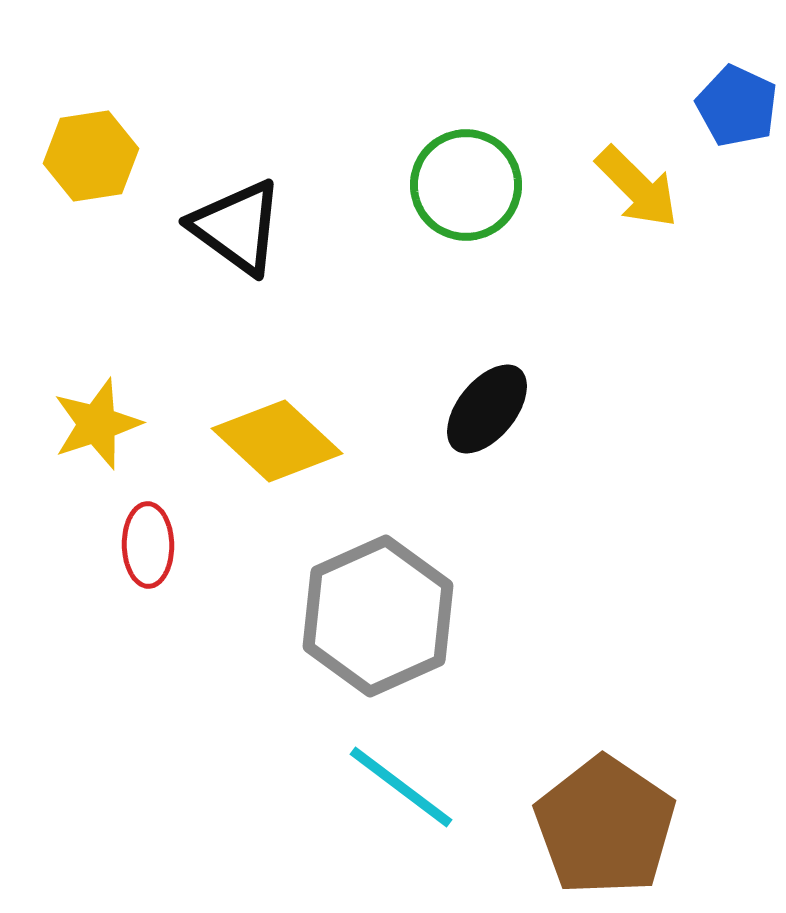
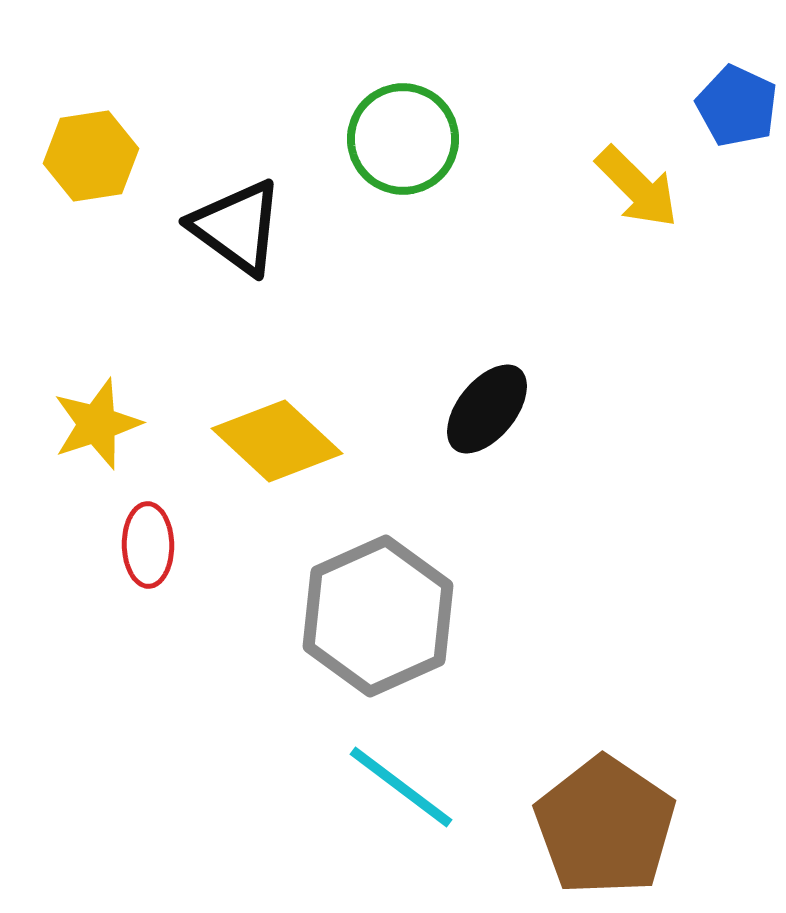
green circle: moved 63 px left, 46 px up
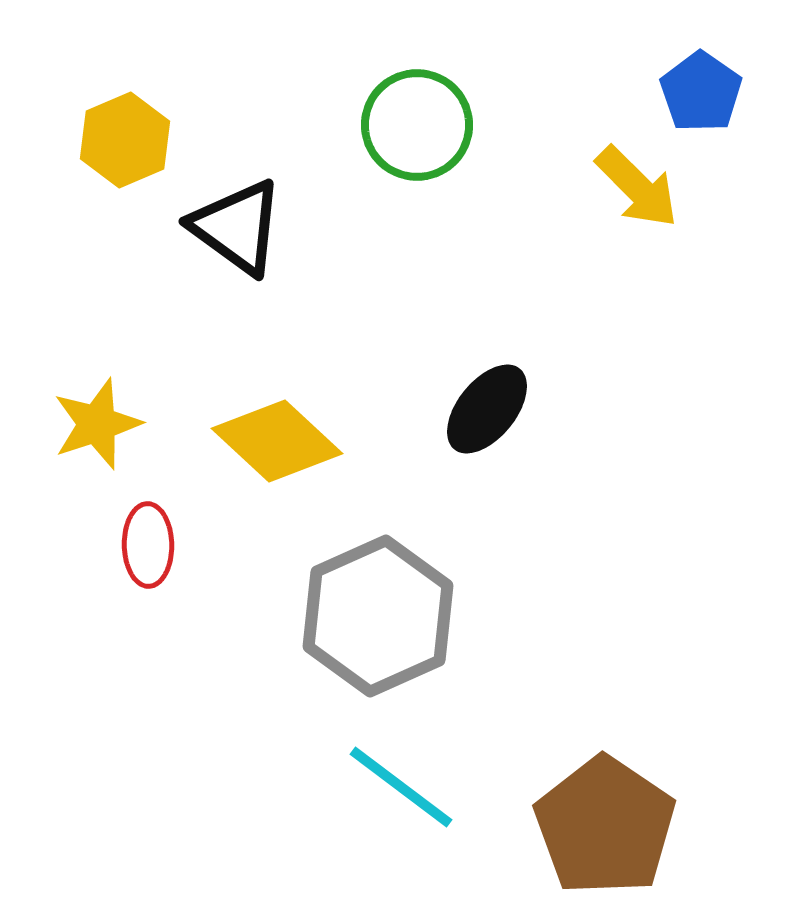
blue pentagon: moved 36 px left, 14 px up; rotated 10 degrees clockwise
green circle: moved 14 px right, 14 px up
yellow hexagon: moved 34 px right, 16 px up; rotated 14 degrees counterclockwise
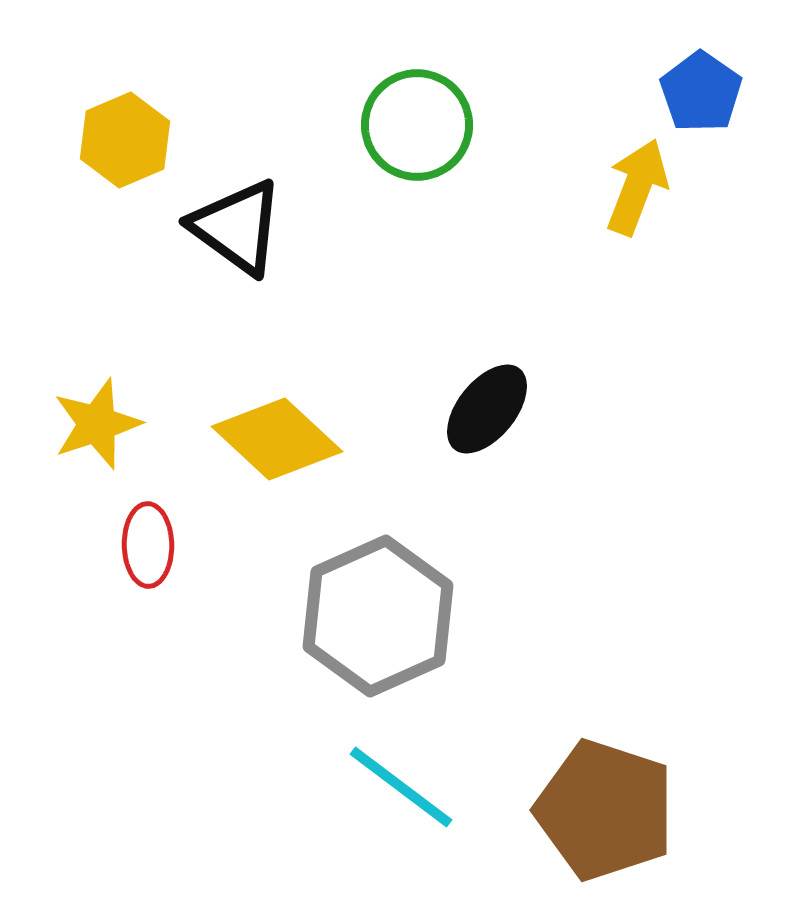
yellow arrow: rotated 114 degrees counterclockwise
yellow diamond: moved 2 px up
brown pentagon: moved 16 px up; rotated 16 degrees counterclockwise
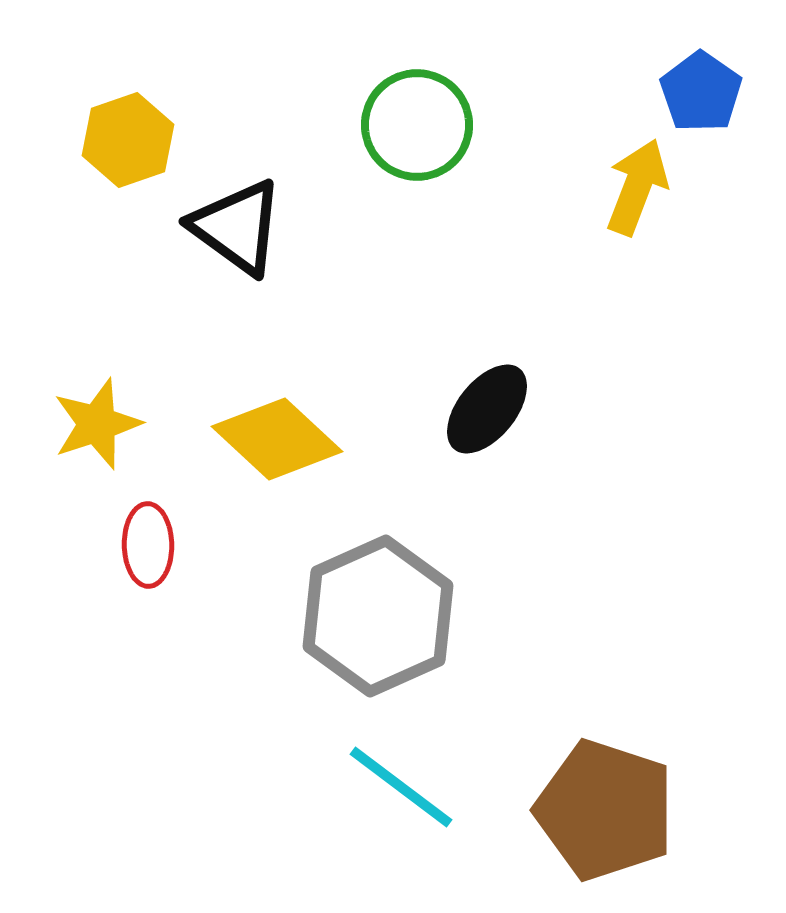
yellow hexagon: moved 3 px right; rotated 4 degrees clockwise
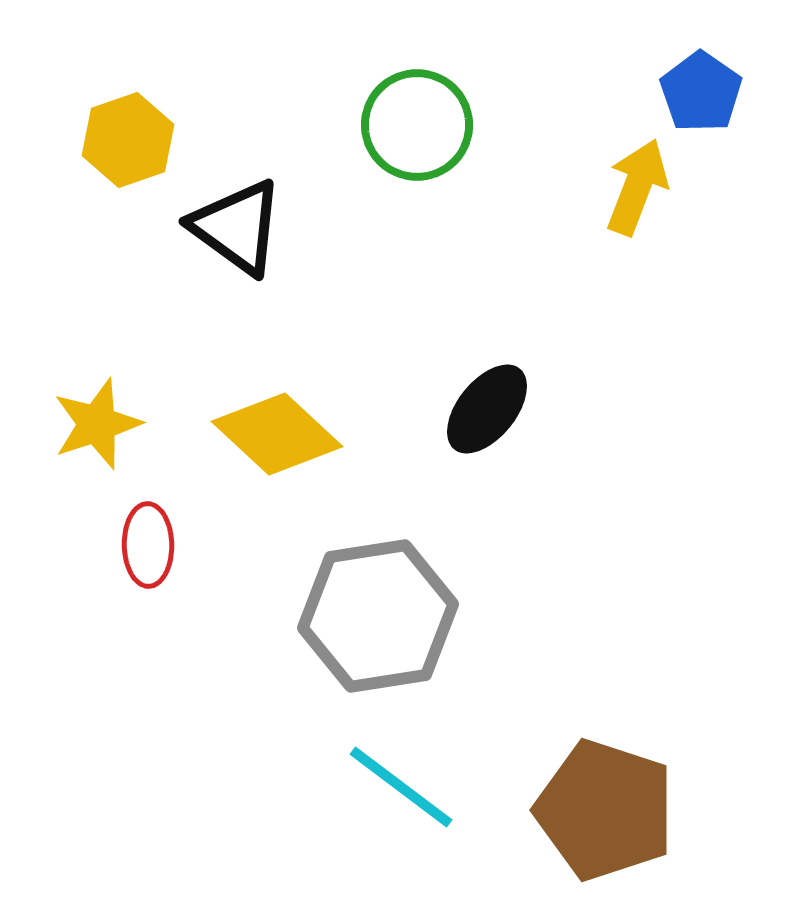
yellow diamond: moved 5 px up
gray hexagon: rotated 15 degrees clockwise
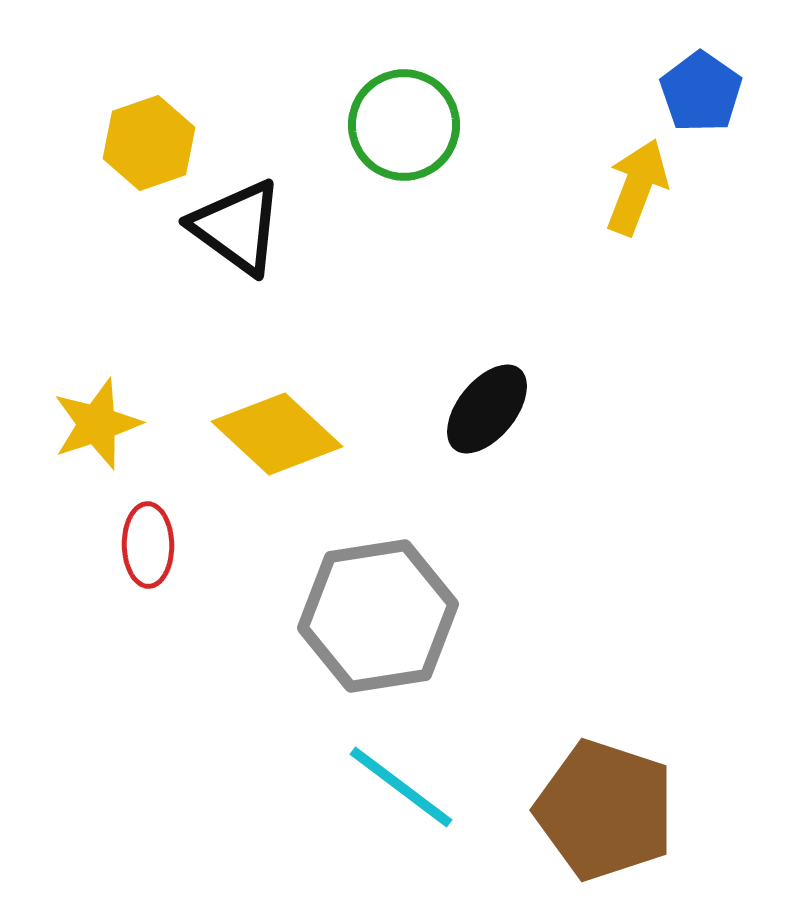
green circle: moved 13 px left
yellow hexagon: moved 21 px right, 3 px down
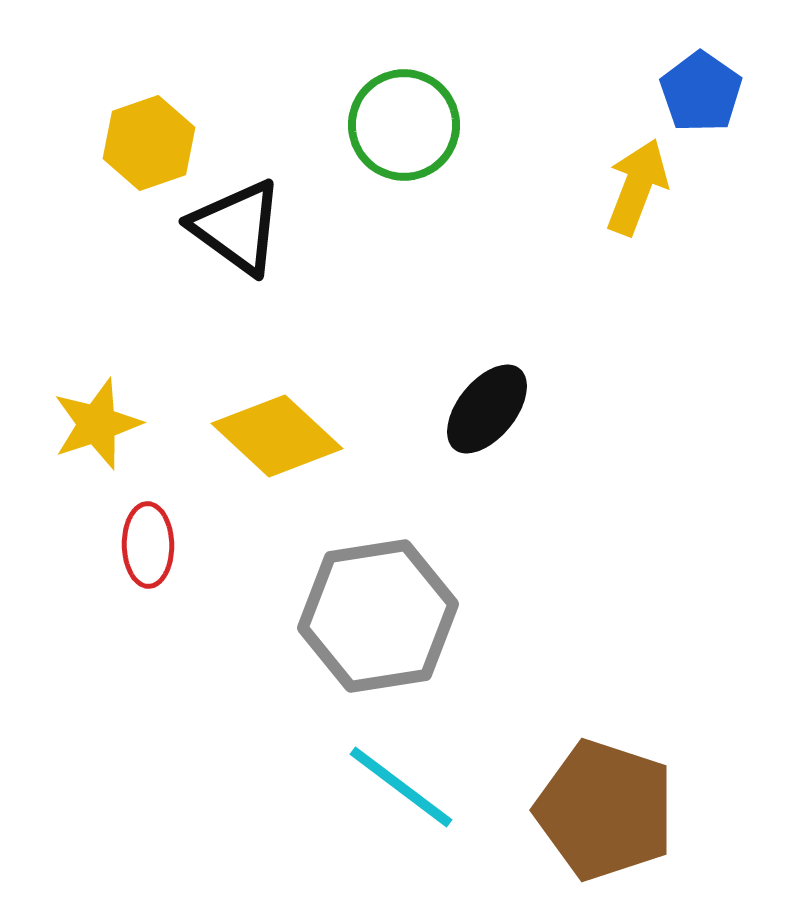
yellow diamond: moved 2 px down
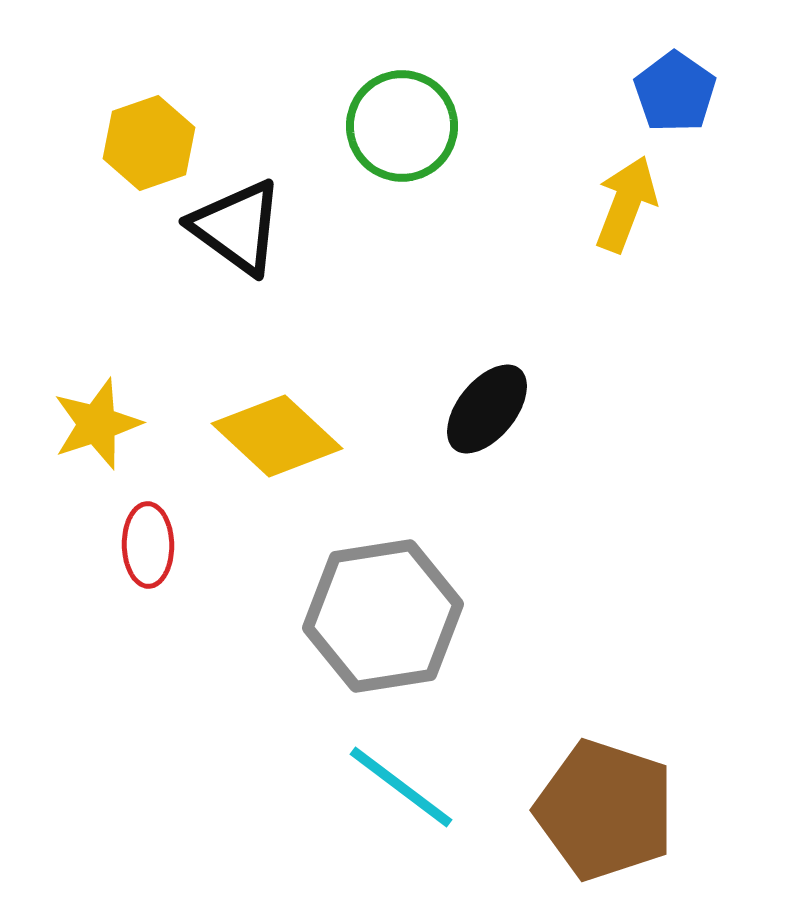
blue pentagon: moved 26 px left
green circle: moved 2 px left, 1 px down
yellow arrow: moved 11 px left, 17 px down
gray hexagon: moved 5 px right
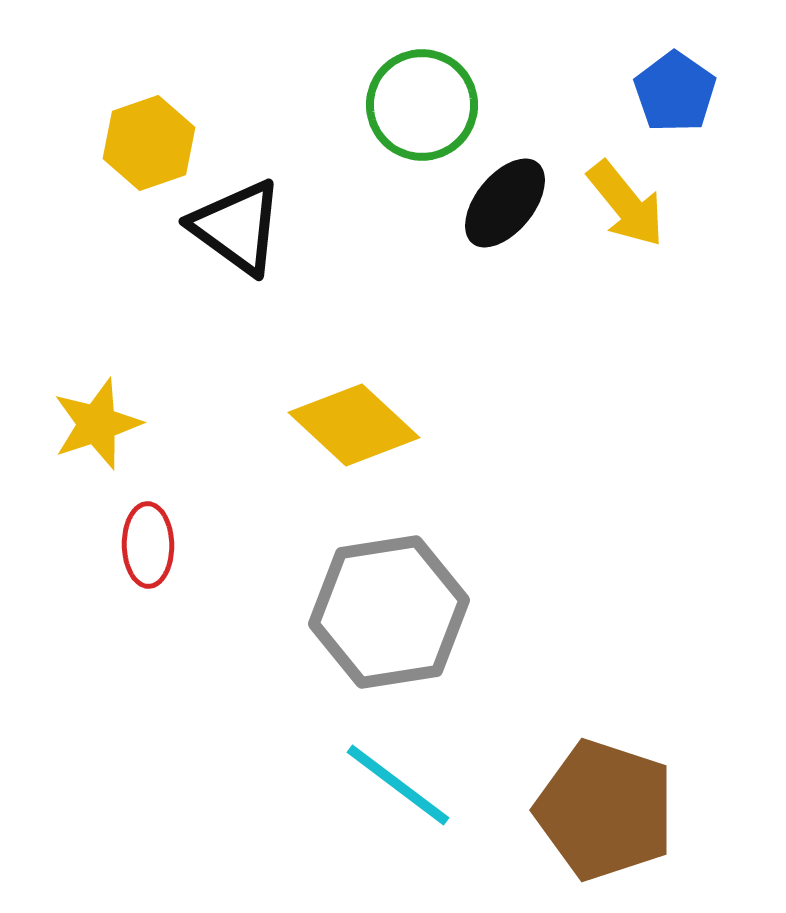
green circle: moved 20 px right, 21 px up
yellow arrow: rotated 120 degrees clockwise
black ellipse: moved 18 px right, 206 px up
yellow diamond: moved 77 px right, 11 px up
gray hexagon: moved 6 px right, 4 px up
cyan line: moved 3 px left, 2 px up
